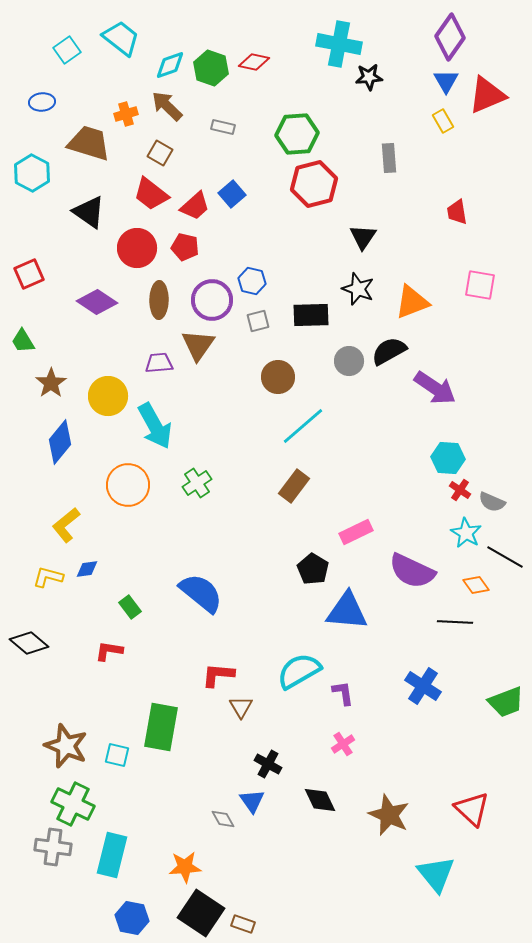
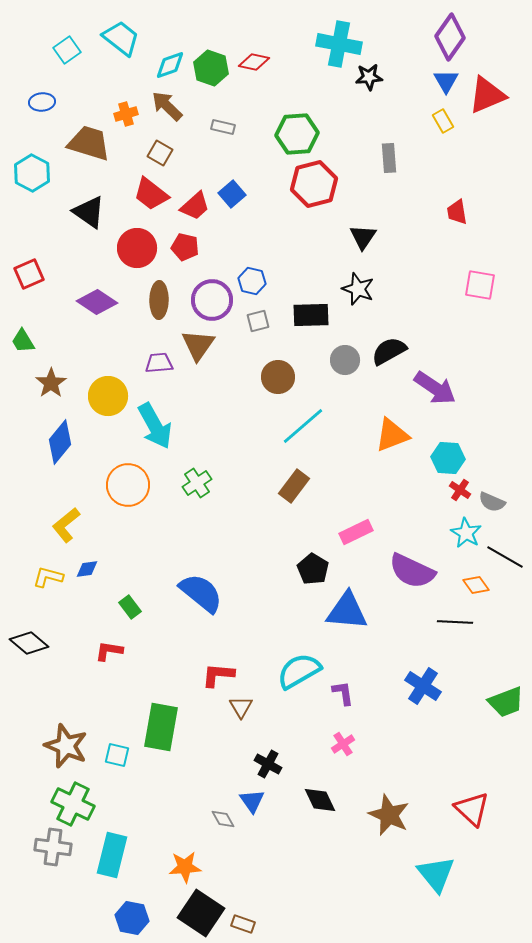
orange triangle at (412, 302): moved 20 px left, 133 px down
gray circle at (349, 361): moved 4 px left, 1 px up
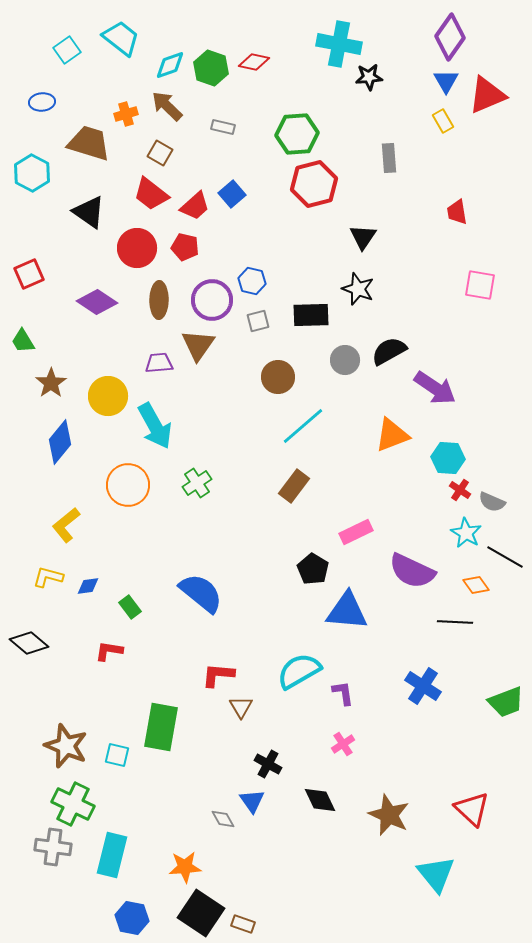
blue diamond at (87, 569): moved 1 px right, 17 px down
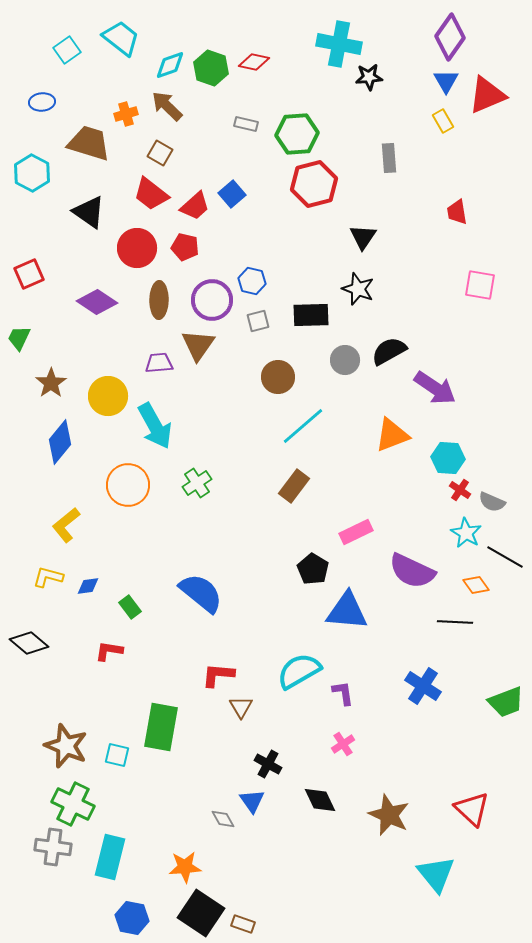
gray rectangle at (223, 127): moved 23 px right, 3 px up
green trapezoid at (23, 341): moved 4 px left, 3 px up; rotated 56 degrees clockwise
cyan rectangle at (112, 855): moved 2 px left, 2 px down
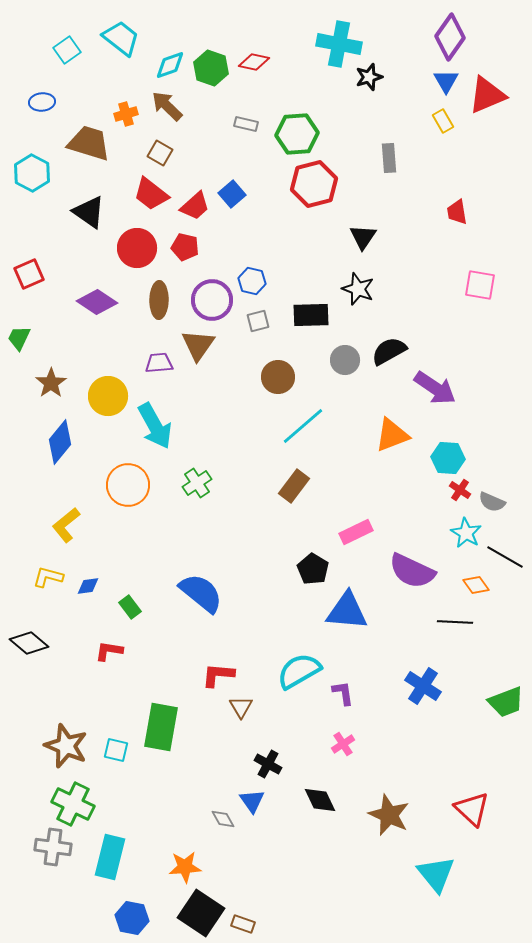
black star at (369, 77): rotated 12 degrees counterclockwise
cyan square at (117, 755): moved 1 px left, 5 px up
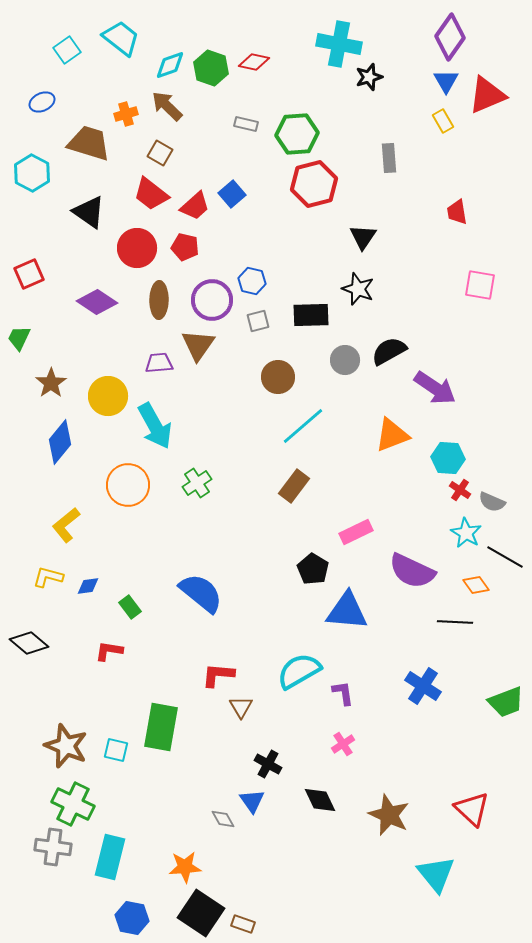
blue ellipse at (42, 102): rotated 20 degrees counterclockwise
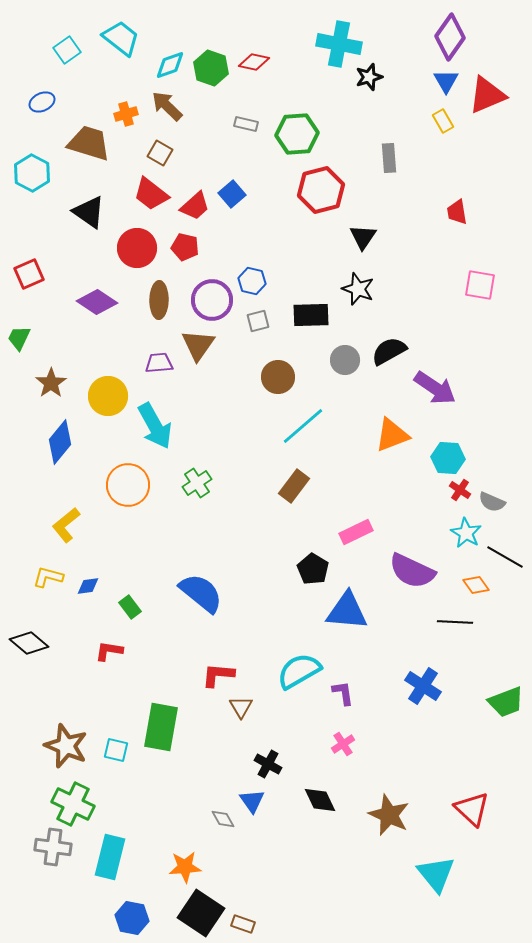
red hexagon at (314, 184): moved 7 px right, 6 px down
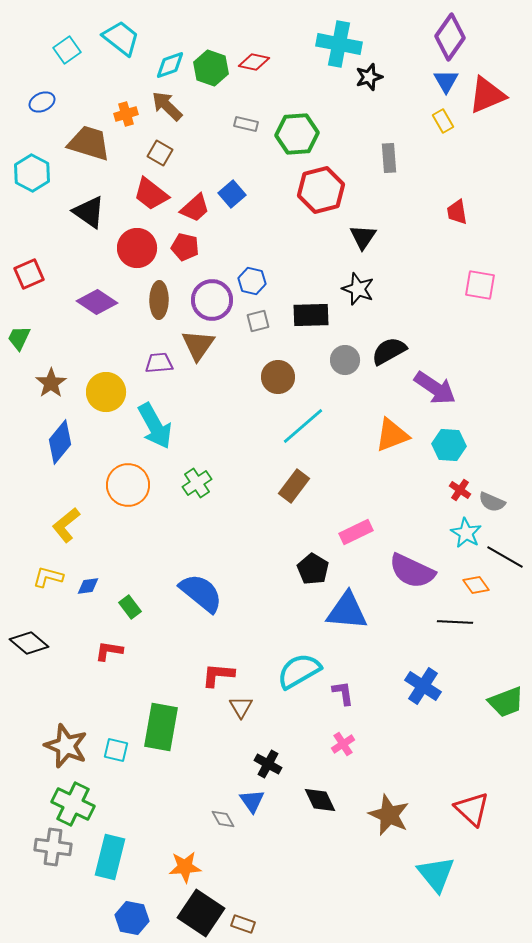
red trapezoid at (195, 206): moved 2 px down
yellow circle at (108, 396): moved 2 px left, 4 px up
cyan hexagon at (448, 458): moved 1 px right, 13 px up
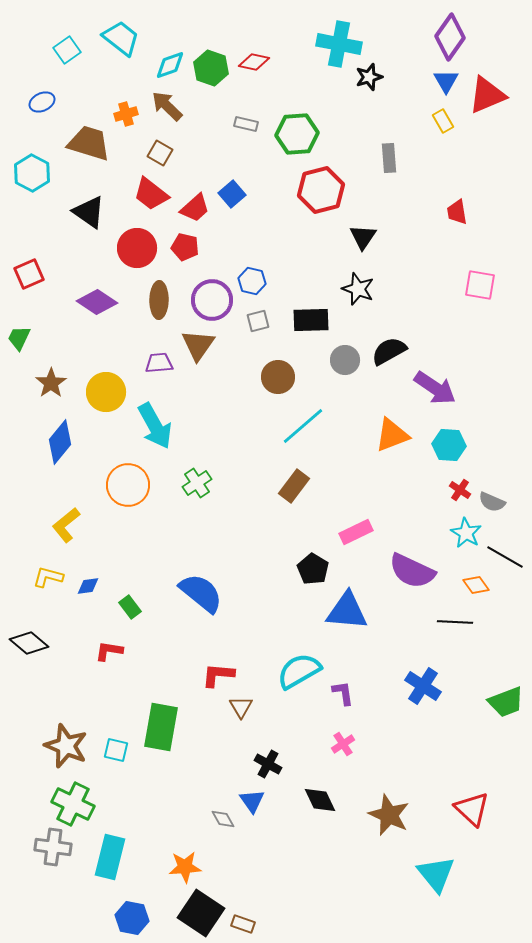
black rectangle at (311, 315): moved 5 px down
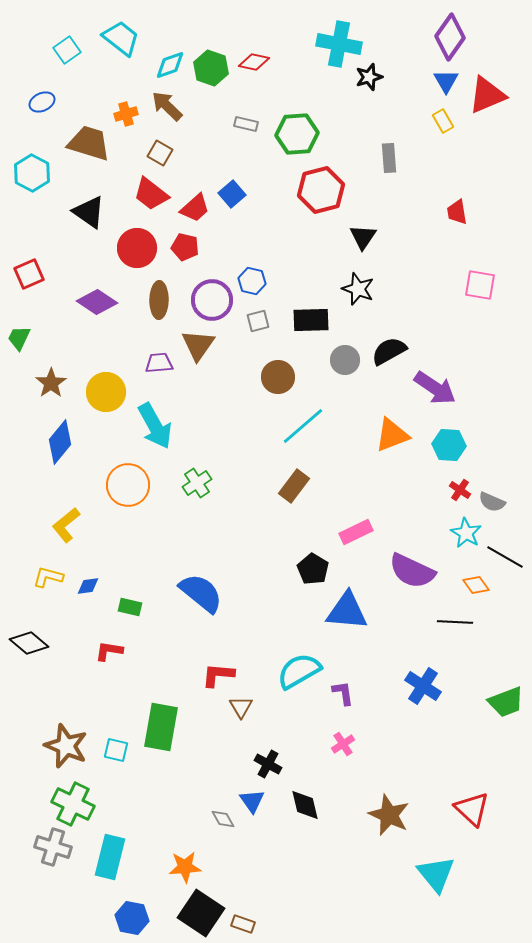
green rectangle at (130, 607): rotated 40 degrees counterclockwise
black diamond at (320, 800): moved 15 px left, 5 px down; rotated 12 degrees clockwise
gray cross at (53, 847): rotated 9 degrees clockwise
